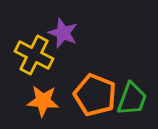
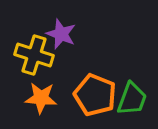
purple star: moved 2 px left, 1 px down
yellow cross: rotated 9 degrees counterclockwise
orange star: moved 2 px left, 3 px up
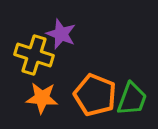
orange star: moved 1 px right
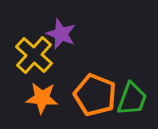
yellow cross: rotated 24 degrees clockwise
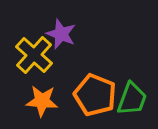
orange star: moved 3 px down
